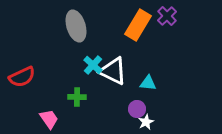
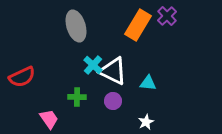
purple circle: moved 24 px left, 8 px up
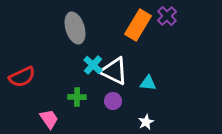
gray ellipse: moved 1 px left, 2 px down
white triangle: moved 1 px right
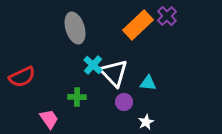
orange rectangle: rotated 16 degrees clockwise
white triangle: moved 2 px down; rotated 20 degrees clockwise
purple circle: moved 11 px right, 1 px down
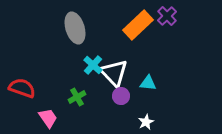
red semicircle: moved 11 px down; rotated 136 degrees counterclockwise
green cross: rotated 30 degrees counterclockwise
purple circle: moved 3 px left, 6 px up
pink trapezoid: moved 1 px left, 1 px up
